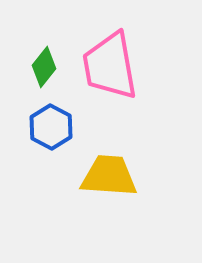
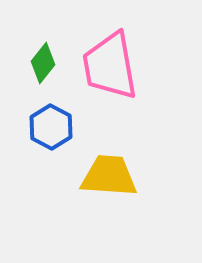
green diamond: moved 1 px left, 4 px up
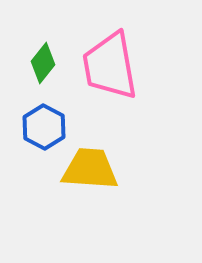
blue hexagon: moved 7 px left
yellow trapezoid: moved 19 px left, 7 px up
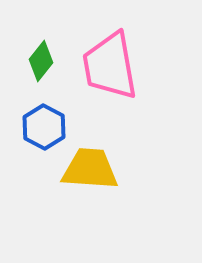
green diamond: moved 2 px left, 2 px up
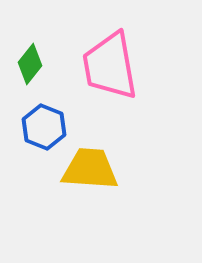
green diamond: moved 11 px left, 3 px down
blue hexagon: rotated 6 degrees counterclockwise
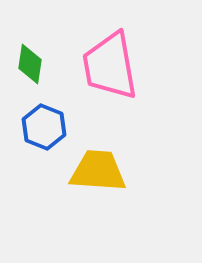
green diamond: rotated 30 degrees counterclockwise
yellow trapezoid: moved 8 px right, 2 px down
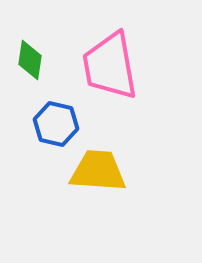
green diamond: moved 4 px up
blue hexagon: moved 12 px right, 3 px up; rotated 9 degrees counterclockwise
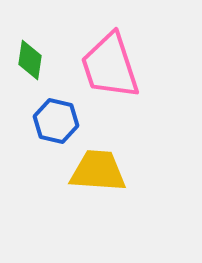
pink trapezoid: rotated 8 degrees counterclockwise
blue hexagon: moved 3 px up
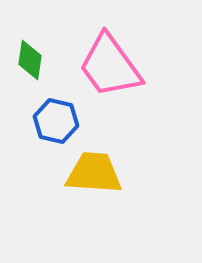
pink trapezoid: rotated 18 degrees counterclockwise
yellow trapezoid: moved 4 px left, 2 px down
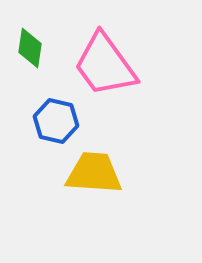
green diamond: moved 12 px up
pink trapezoid: moved 5 px left, 1 px up
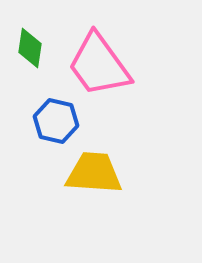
pink trapezoid: moved 6 px left
